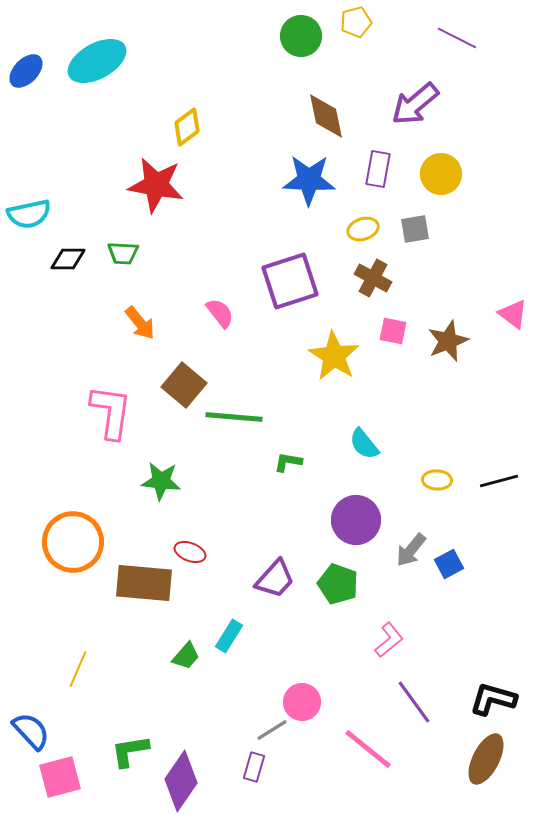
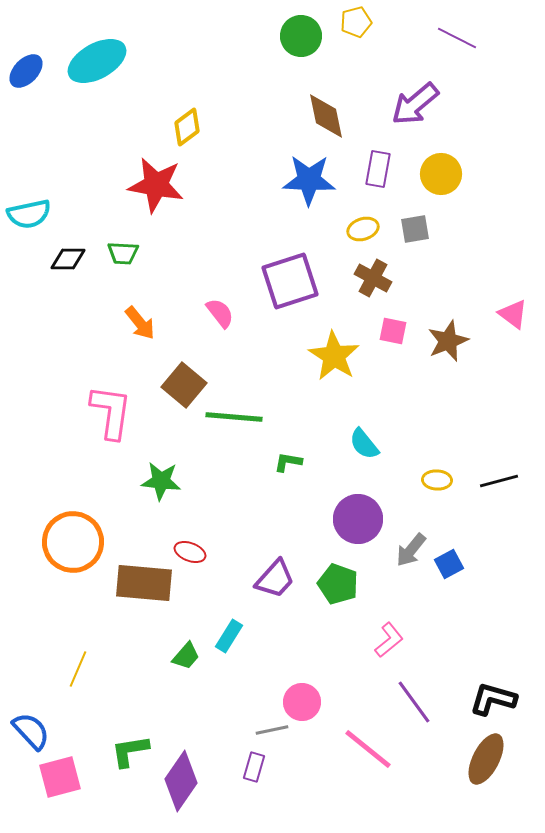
purple circle at (356, 520): moved 2 px right, 1 px up
gray line at (272, 730): rotated 20 degrees clockwise
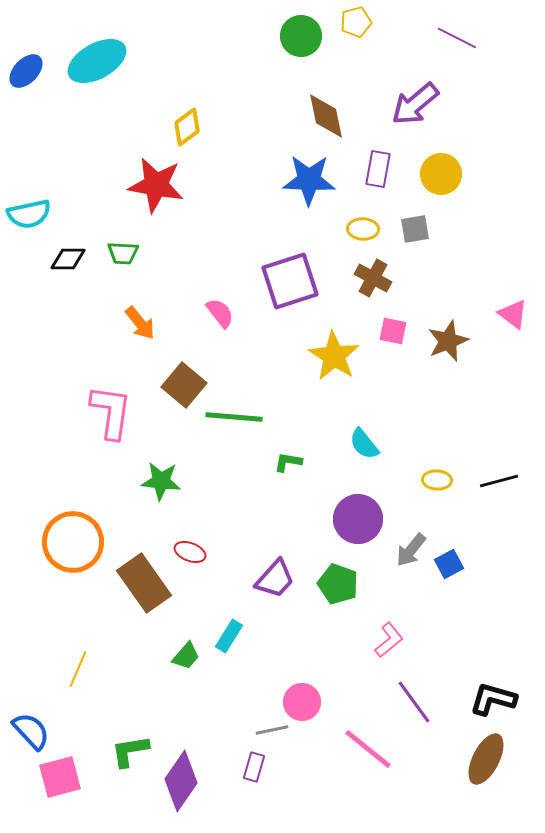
yellow ellipse at (363, 229): rotated 20 degrees clockwise
brown rectangle at (144, 583): rotated 50 degrees clockwise
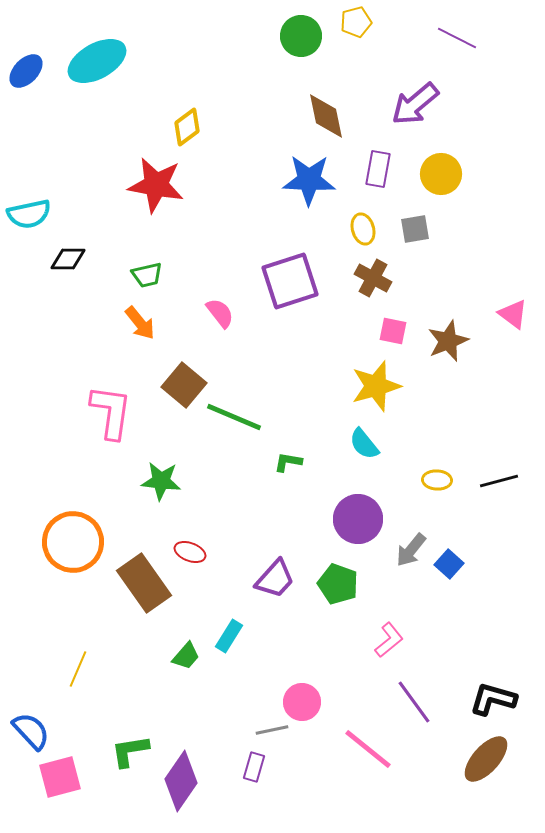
yellow ellipse at (363, 229): rotated 72 degrees clockwise
green trapezoid at (123, 253): moved 24 px right, 22 px down; rotated 16 degrees counterclockwise
yellow star at (334, 356): moved 42 px right, 30 px down; rotated 24 degrees clockwise
green line at (234, 417): rotated 18 degrees clockwise
blue square at (449, 564): rotated 20 degrees counterclockwise
brown ellipse at (486, 759): rotated 15 degrees clockwise
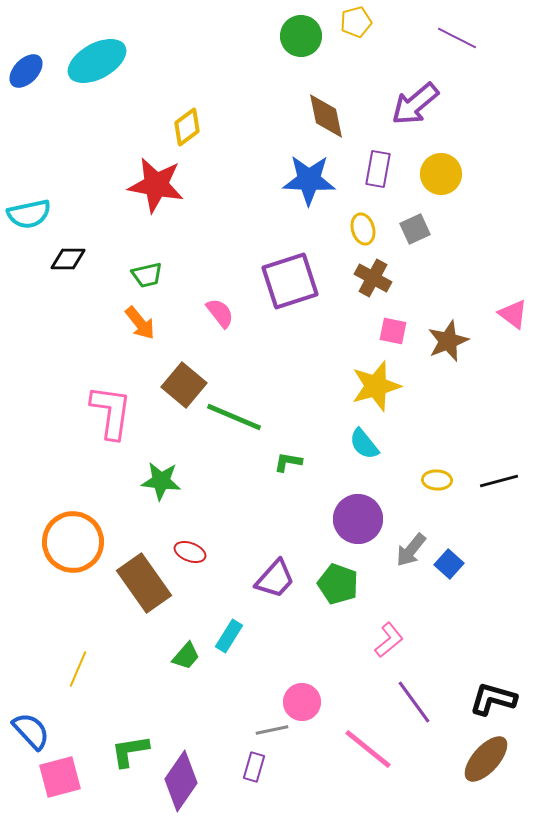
gray square at (415, 229): rotated 16 degrees counterclockwise
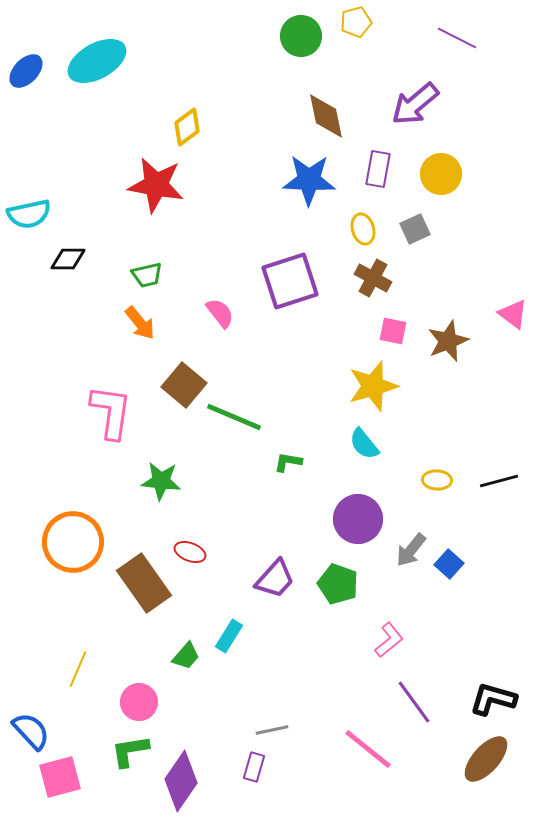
yellow star at (376, 386): moved 3 px left
pink circle at (302, 702): moved 163 px left
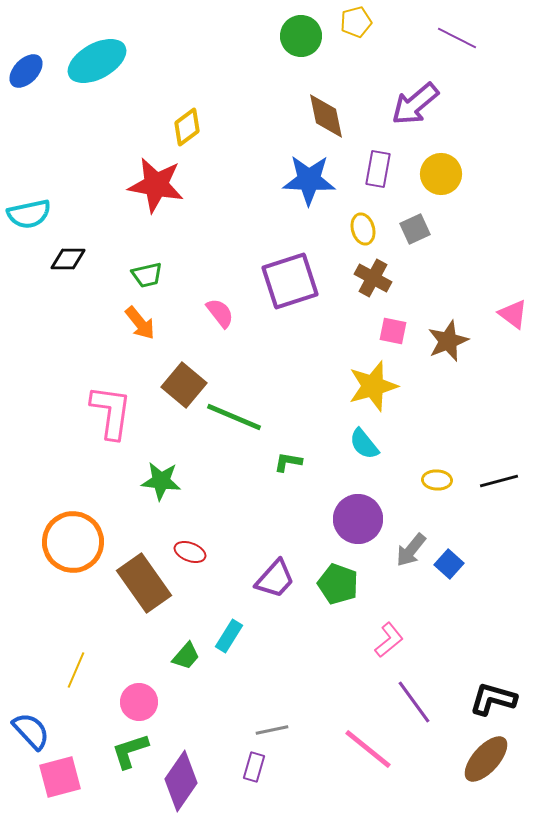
yellow line at (78, 669): moved 2 px left, 1 px down
green L-shape at (130, 751): rotated 9 degrees counterclockwise
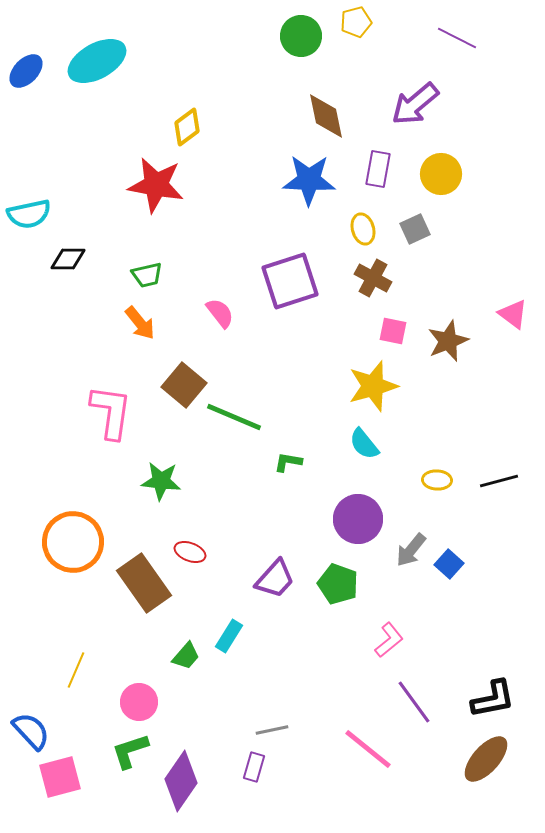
black L-shape at (493, 699): rotated 153 degrees clockwise
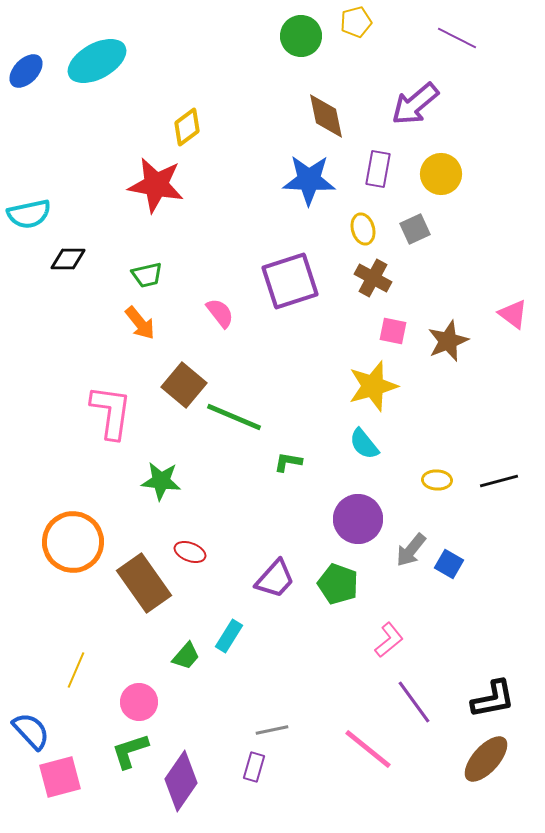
blue square at (449, 564): rotated 12 degrees counterclockwise
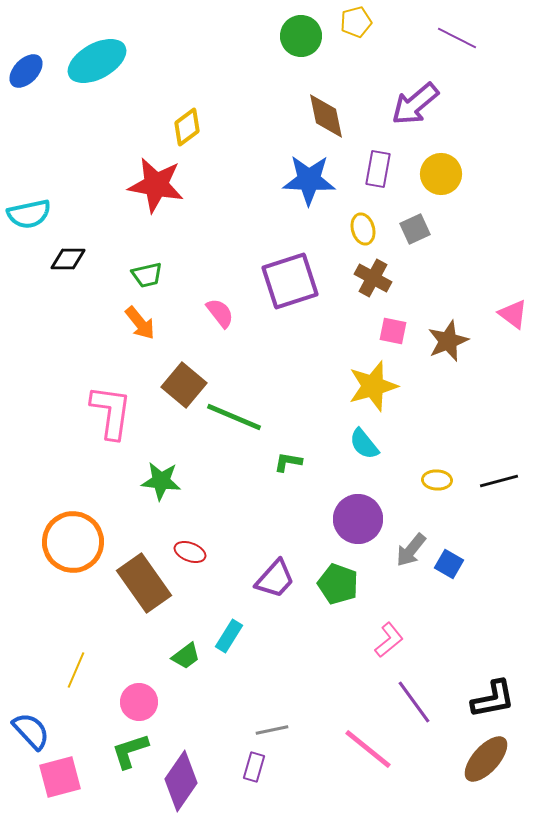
green trapezoid at (186, 656): rotated 12 degrees clockwise
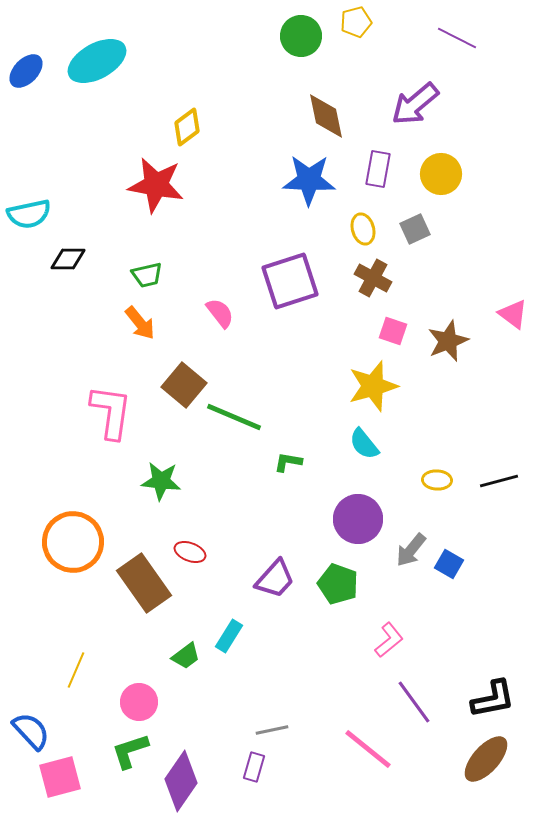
pink square at (393, 331): rotated 8 degrees clockwise
